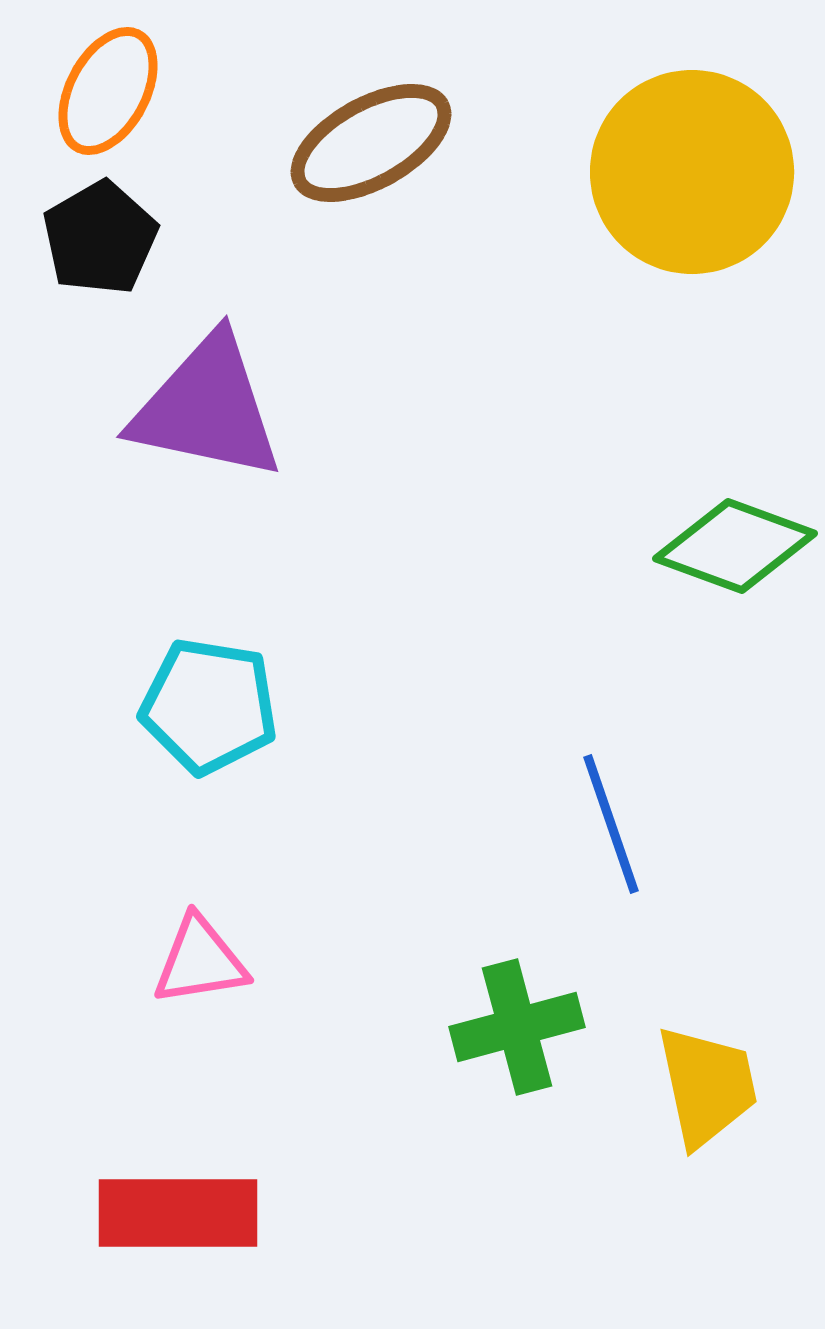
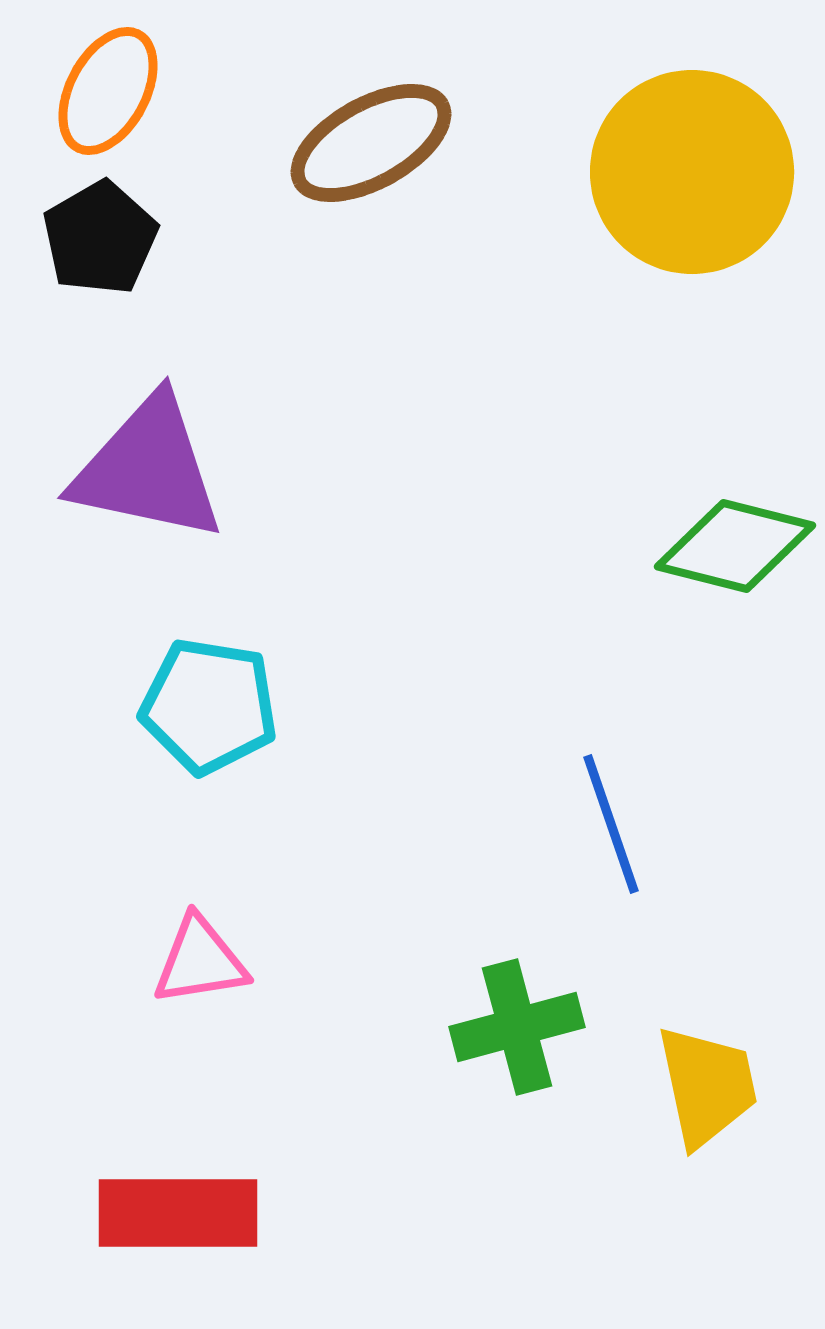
purple triangle: moved 59 px left, 61 px down
green diamond: rotated 6 degrees counterclockwise
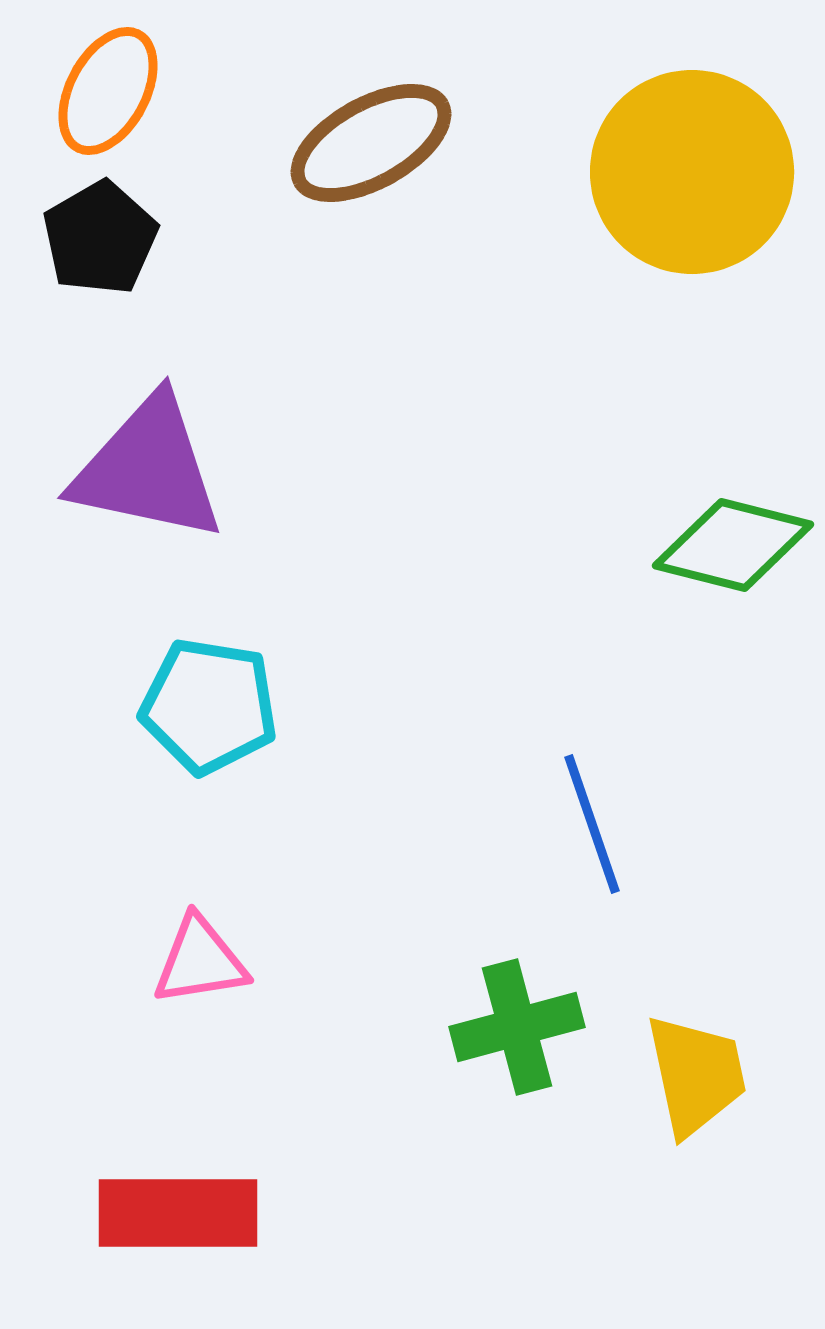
green diamond: moved 2 px left, 1 px up
blue line: moved 19 px left
yellow trapezoid: moved 11 px left, 11 px up
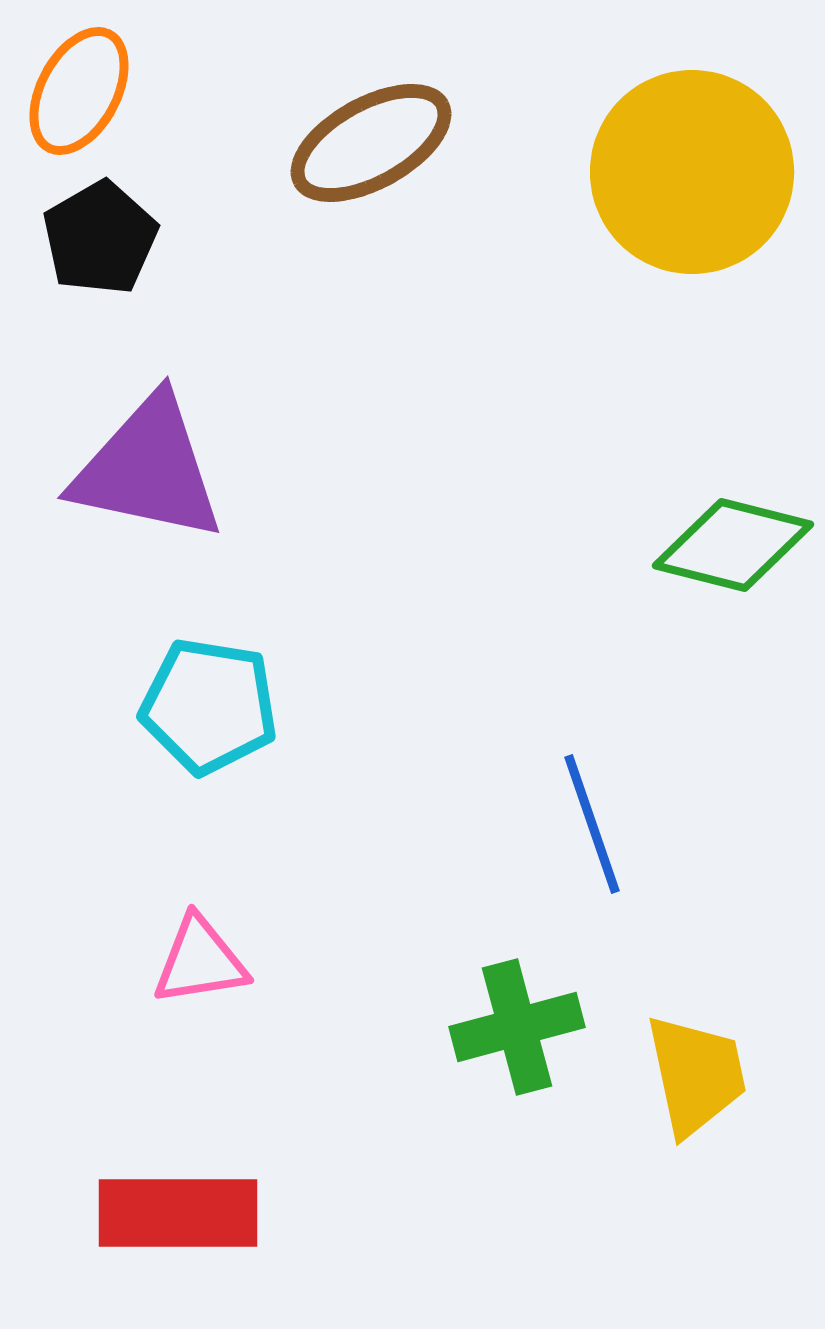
orange ellipse: moved 29 px left
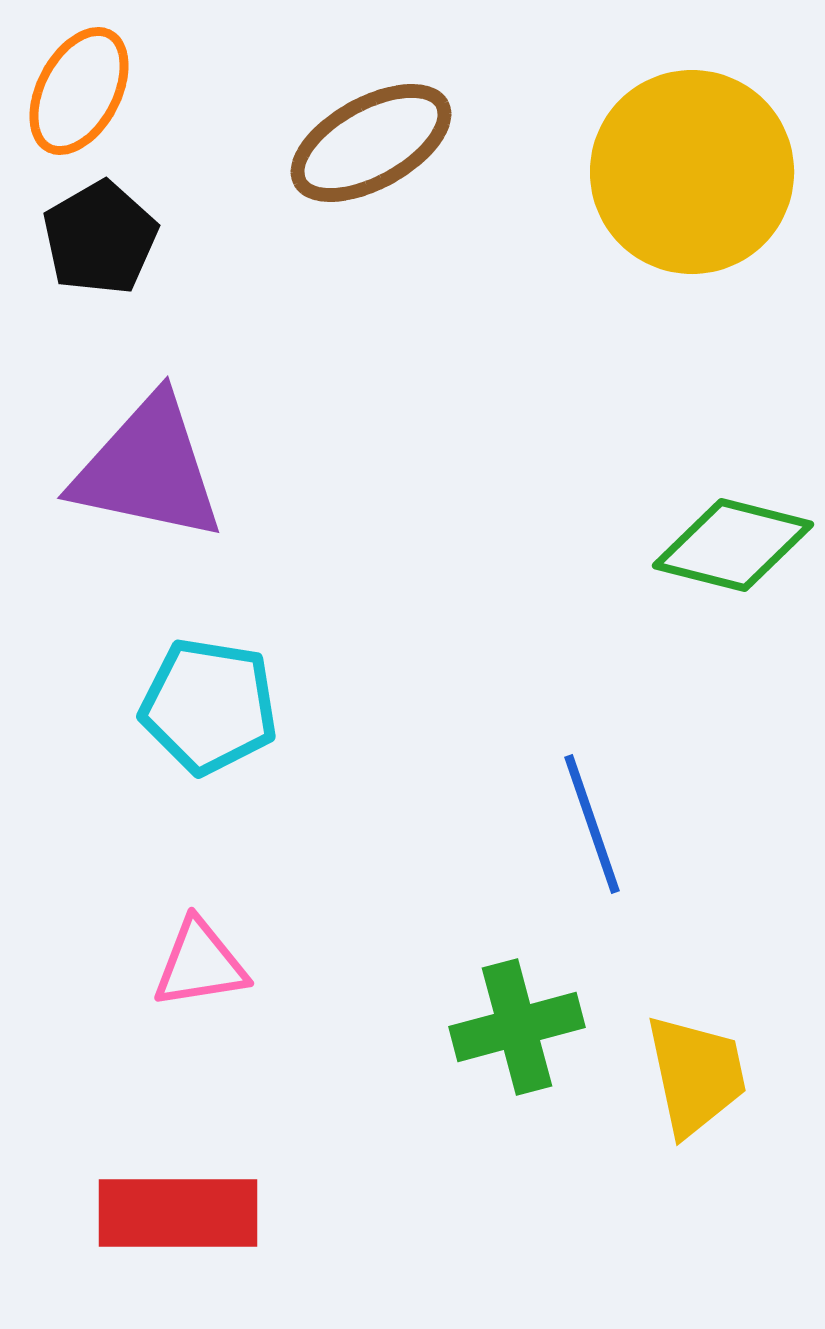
pink triangle: moved 3 px down
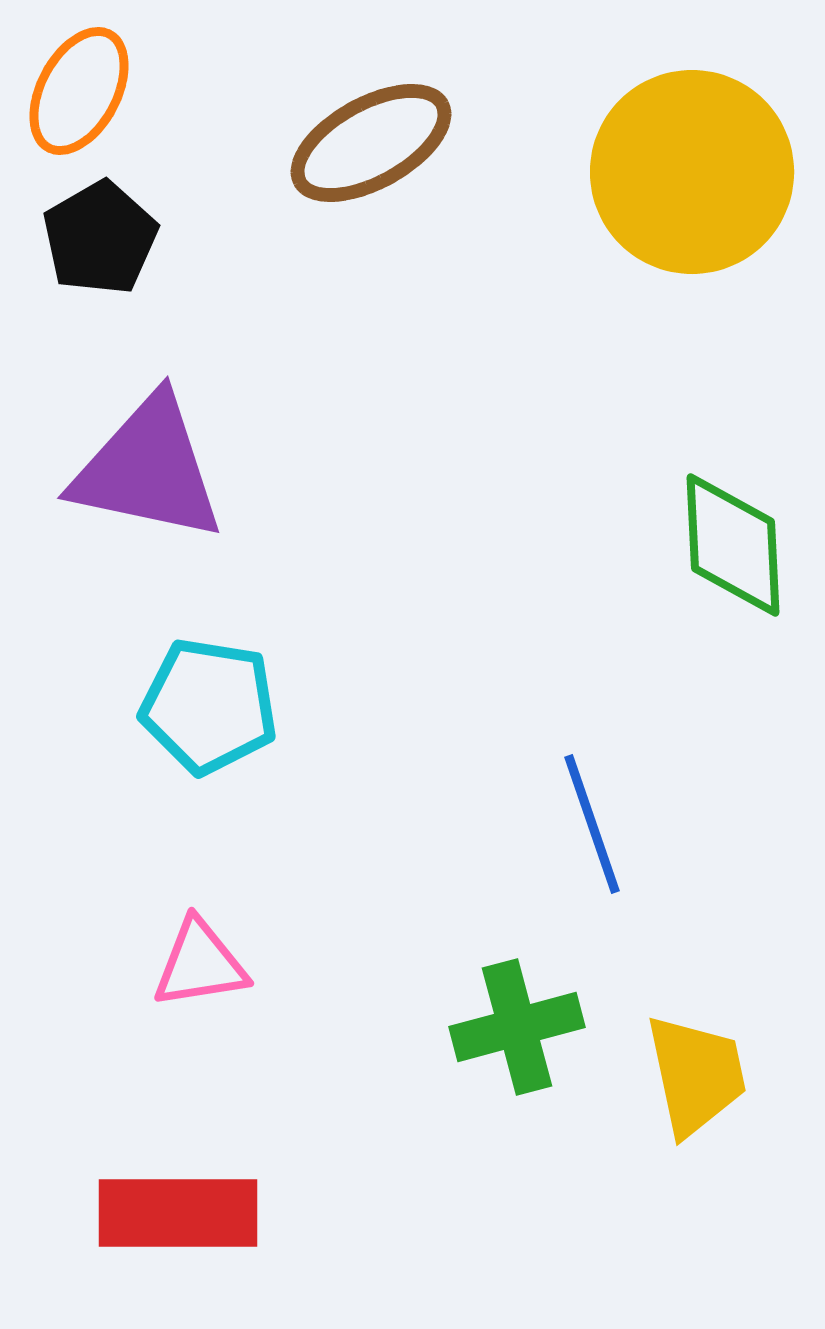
green diamond: rotated 73 degrees clockwise
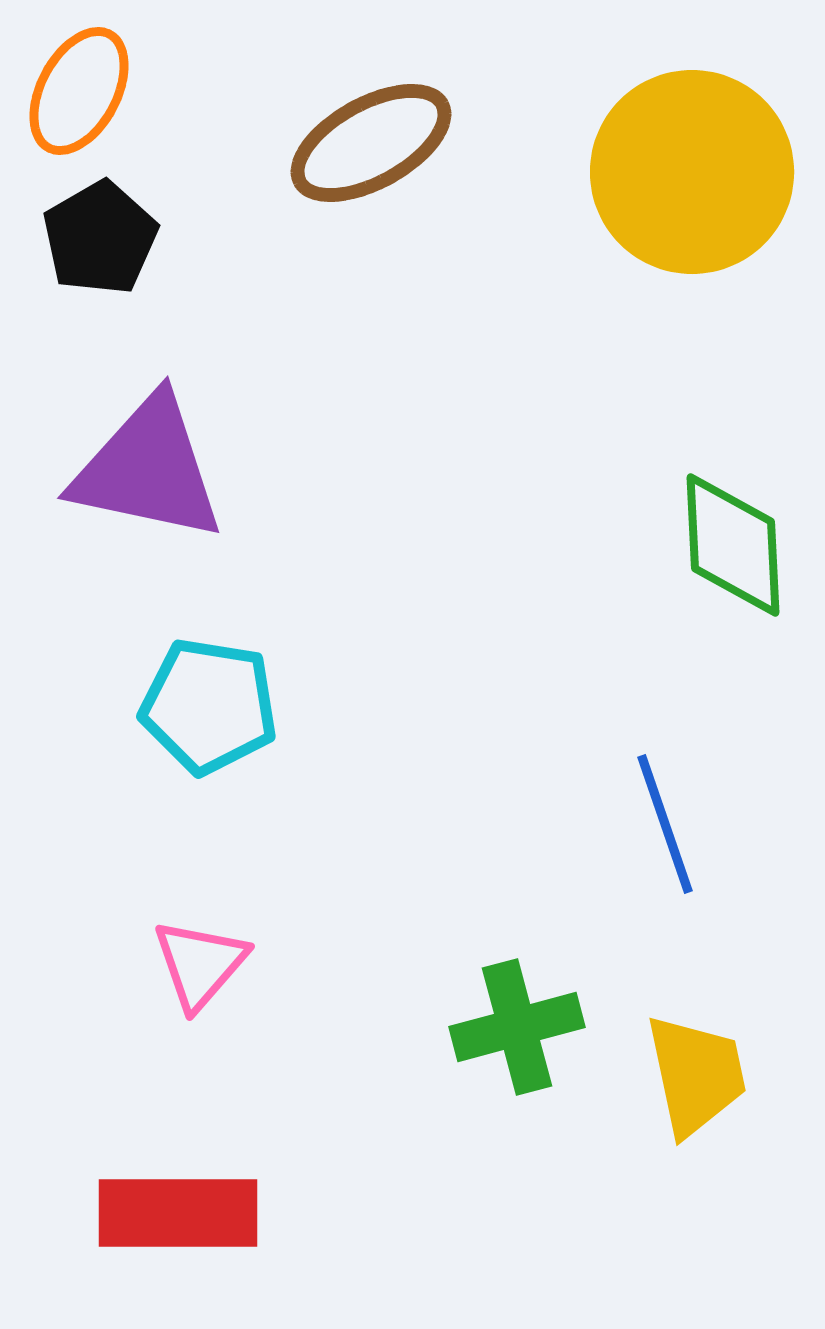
blue line: moved 73 px right
pink triangle: rotated 40 degrees counterclockwise
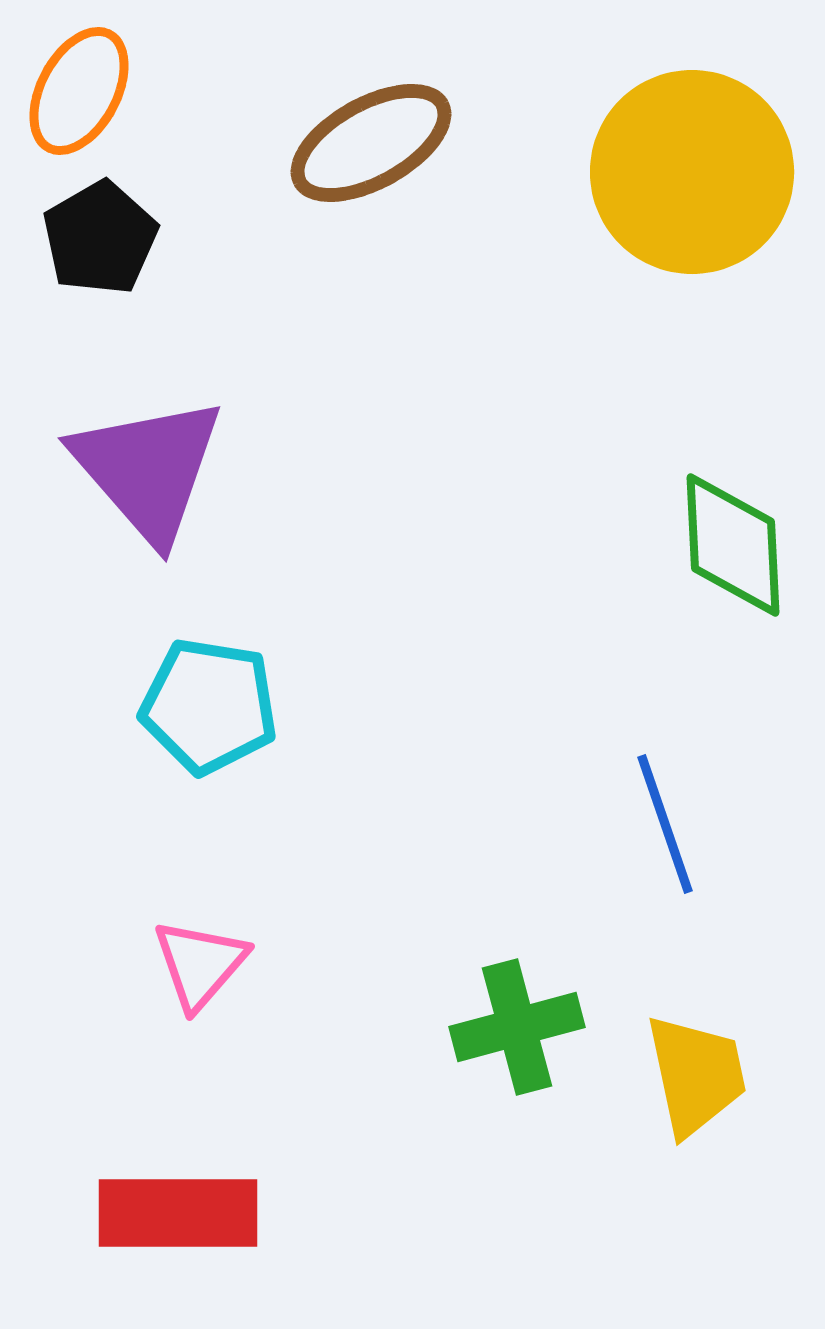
purple triangle: rotated 37 degrees clockwise
